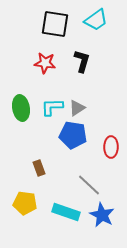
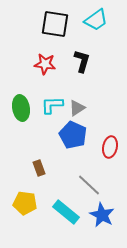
red star: moved 1 px down
cyan L-shape: moved 2 px up
blue pentagon: rotated 16 degrees clockwise
red ellipse: moved 1 px left; rotated 10 degrees clockwise
cyan rectangle: rotated 20 degrees clockwise
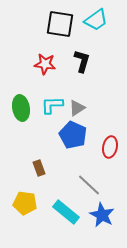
black square: moved 5 px right
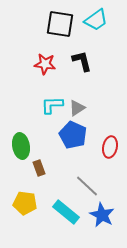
black L-shape: rotated 30 degrees counterclockwise
green ellipse: moved 38 px down
gray line: moved 2 px left, 1 px down
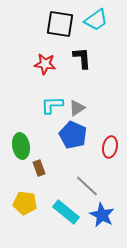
black L-shape: moved 3 px up; rotated 10 degrees clockwise
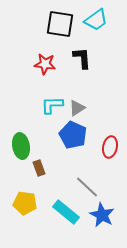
gray line: moved 1 px down
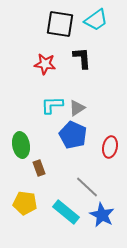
green ellipse: moved 1 px up
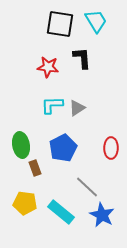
cyan trapezoid: moved 1 px down; rotated 85 degrees counterclockwise
red star: moved 3 px right, 3 px down
blue pentagon: moved 10 px left, 13 px down; rotated 20 degrees clockwise
red ellipse: moved 1 px right, 1 px down; rotated 10 degrees counterclockwise
brown rectangle: moved 4 px left
cyan rectangle: moved 5 px left
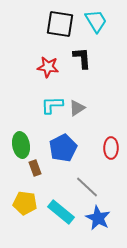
blue star: moved 4 px left, 3 px down
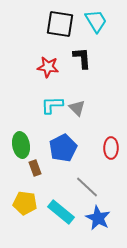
gray triangle: rotated 42 degrees counterclockwise
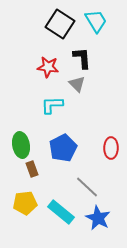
black square: rotated 24 degrees clockwise
gray triangle: moved 24 px up
brown rectangle: moved 3 px left, 1 px down
yellow pentagon: rotated 15 degrees counterclockwise
